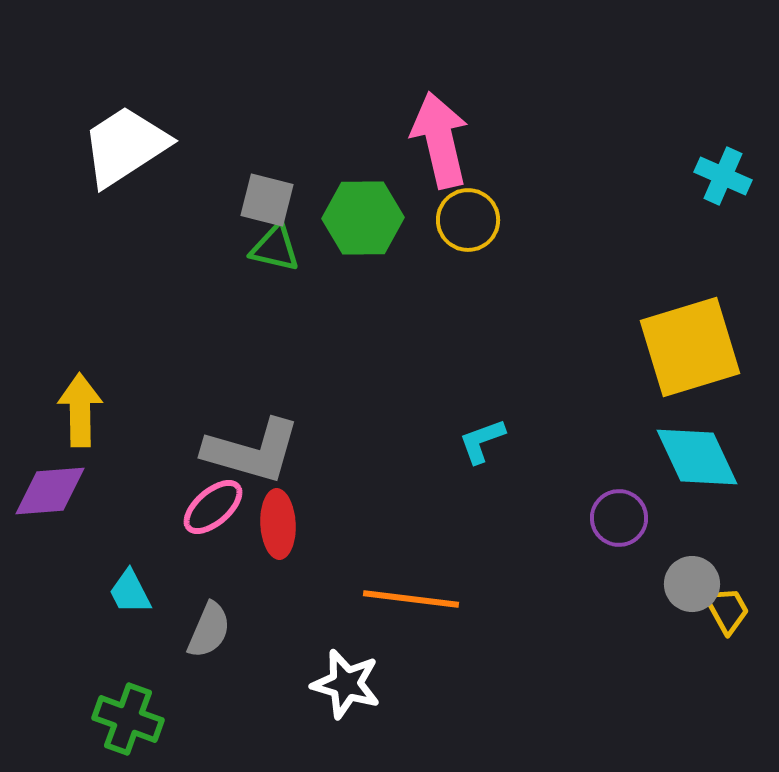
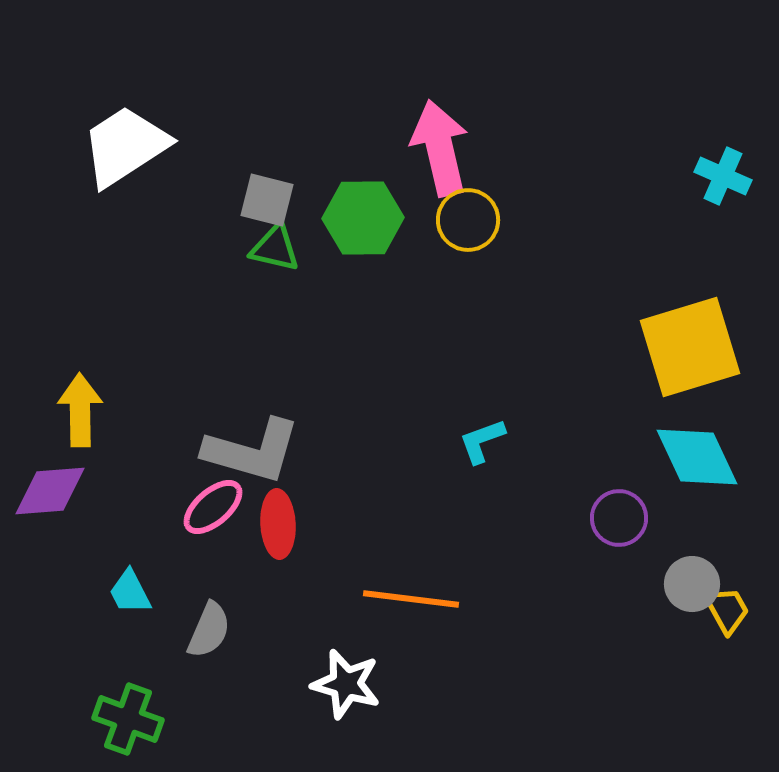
pink arrow: moved 8 px down
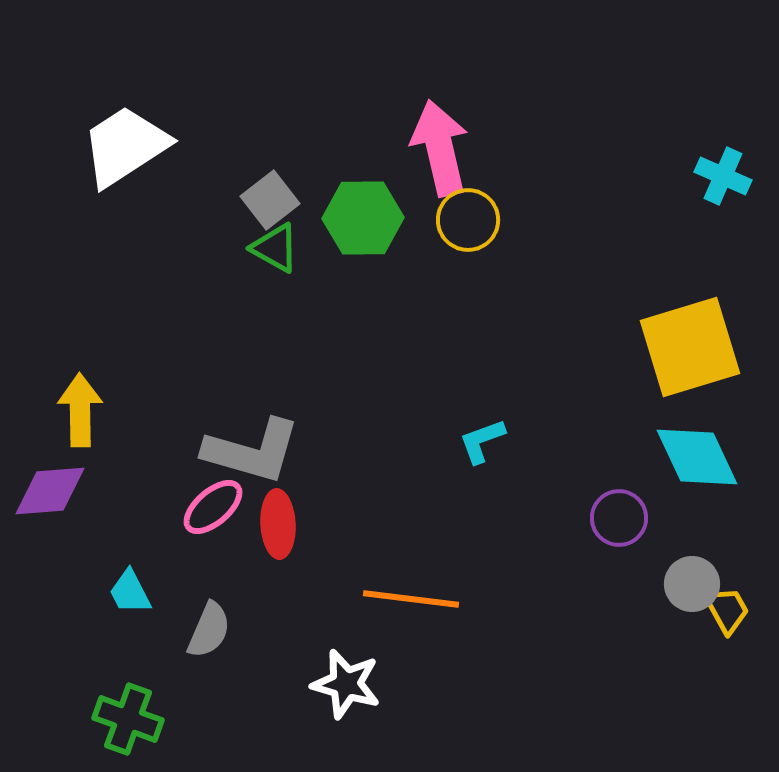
gray square: moved 3 px right; rotated 38 degrees clockwise
green triangle: rotated 16 degrees clockwise
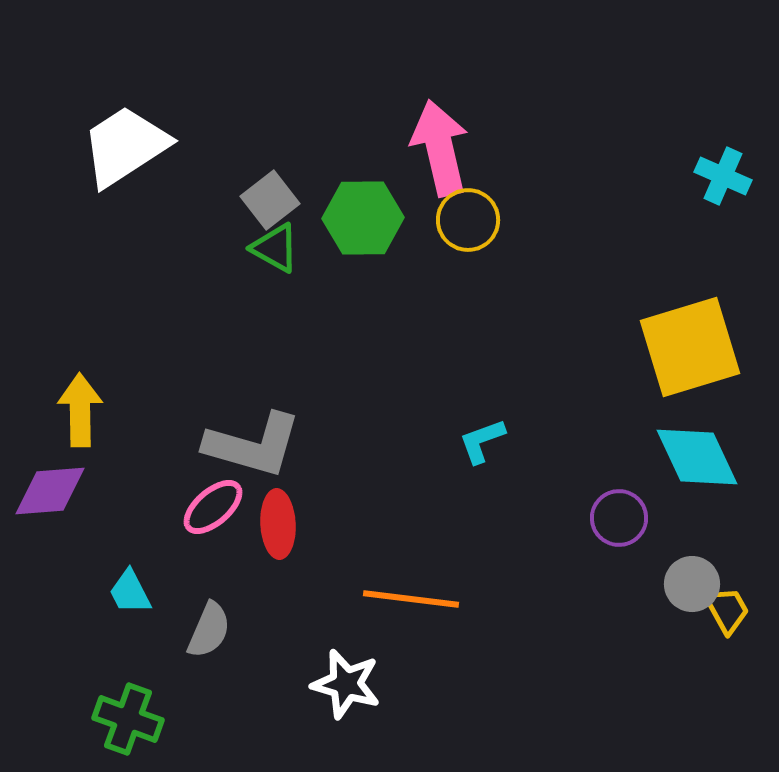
gray L-shape: moved 1 px right, 6 px up
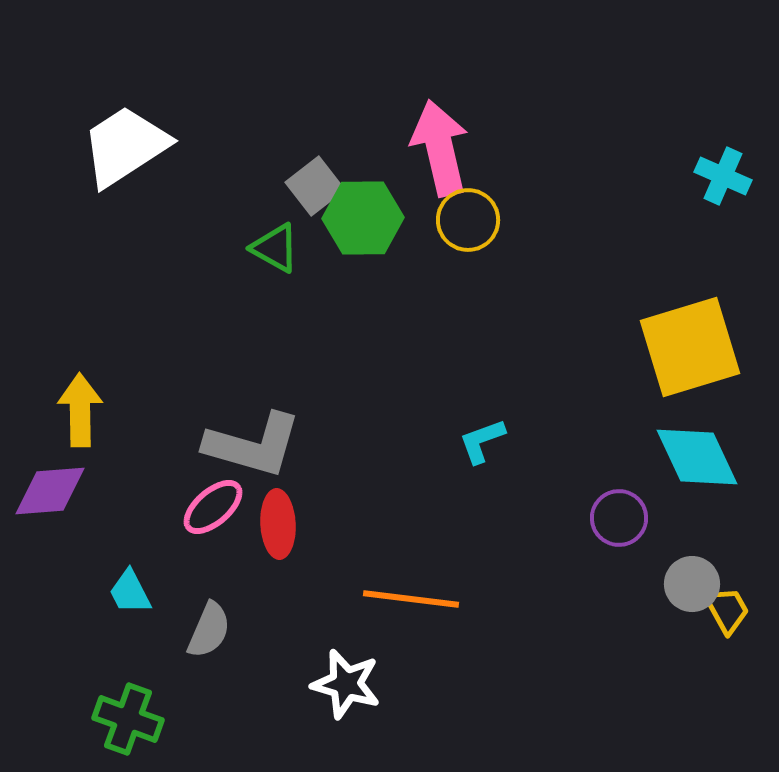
gray square: moved 45 px right, 14 px up
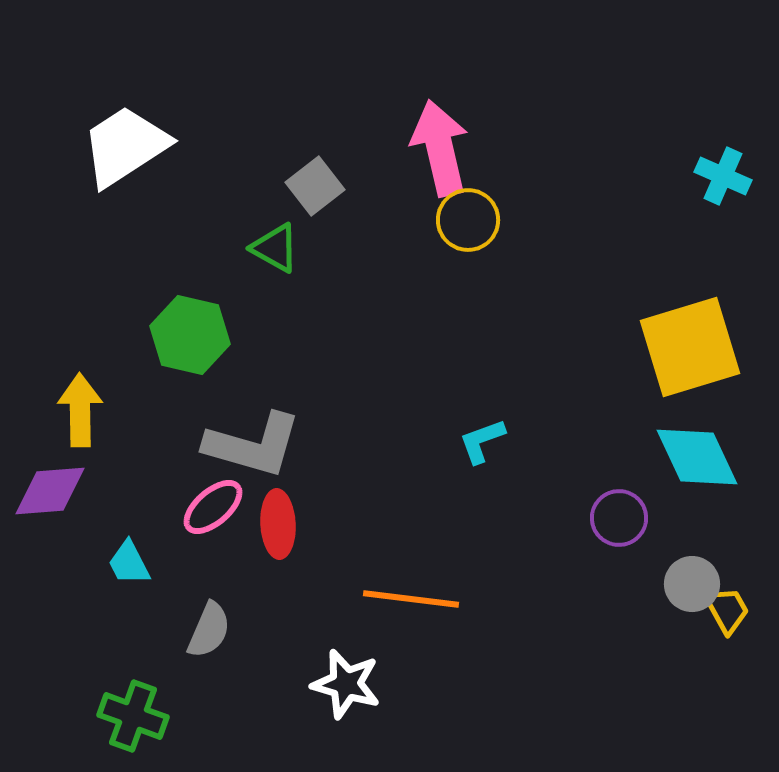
green hexagon: moved 173 px left, 117 px down; rotated 14 degrees clockwise
cyan trapezoid: moved 1 px left, 29 px up
green cross: moved 5 px right, 3 px up
